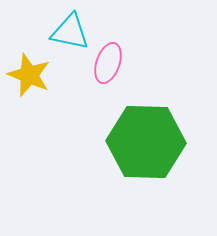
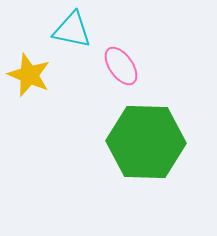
cyan triangle: moved 2 px right, 2 px up
pink ellipse: moved 13 px right, 3 px down; rotated 54 degrees counterclockwise
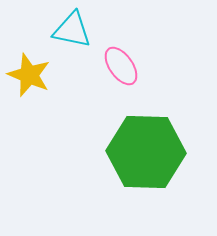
green hexagon: moved 10 px down
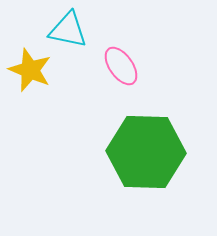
cyan triangle: moved 4 px left
yellow star: moved 1 px right, 5 px up
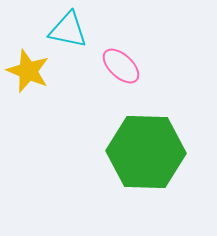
pink ellipse: rotated 12 degrees counterclockwise
yellow star: moved 2 px left, 1 px down
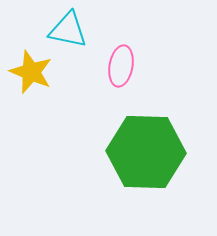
pink ellipse: rotated 57 degrees clockwise
yellow star: moved 3 px right, 1 px down
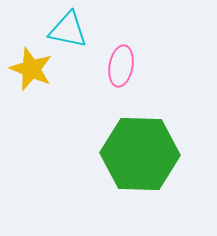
yellow star: moved 3 px up
green hexagon: moved 6 px left, 2 px down
